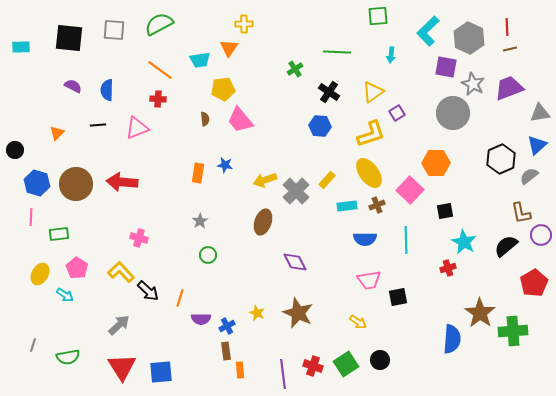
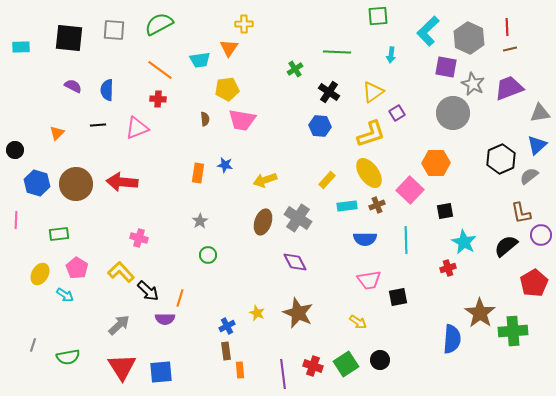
yellow pentagon at (223, 89): moved 4 px right
pink trapezoid at (240, 120): moved 2 px right; rotated 40 degrees counterclockwise
gray cross at (296, 191): moved 2 px right, 27 px down; rotated 12 degrees counterclockwise
pink line at (31, 217): moved 15 px left, 3 px down
purple semicircle at (201, 319): moved 36 px left
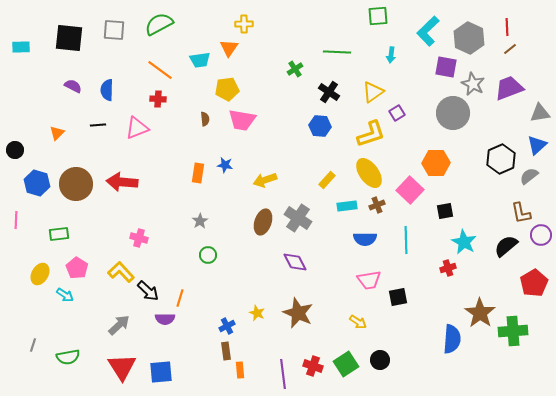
brown line at (510, 49): rotated 24 degrees counterclockwise
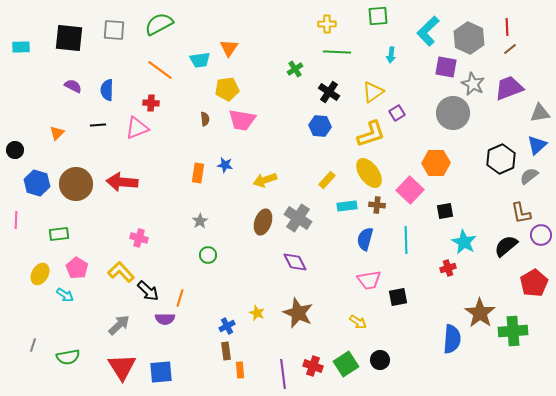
yellow cross at (244, 24): moved 83 px right
red cross at (158, 99): moved 7 px left, 4 px down
brown cross at (377, 205): rotated 28 degrees clockwise
blue semicircle at (365, 239): rotated 105 degrees clockwise
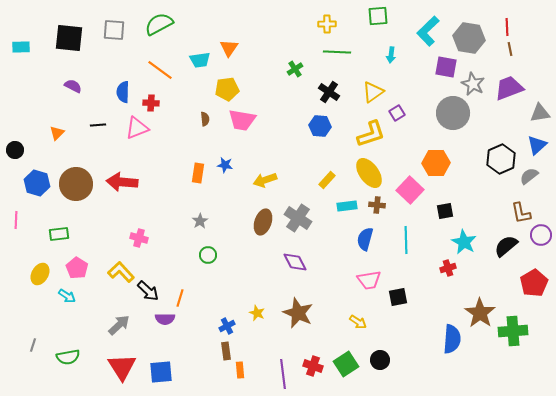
gray hexagon at (469, 38): rotated 16 degrees counterclockwise
brown line at (510, 49): rotated 64 degrees counterclockwise
blue semicircle at (107, 90): moved 16 px right, 2 px down
cyan arrow at (65, 295): moved 2 px right, 1 px down
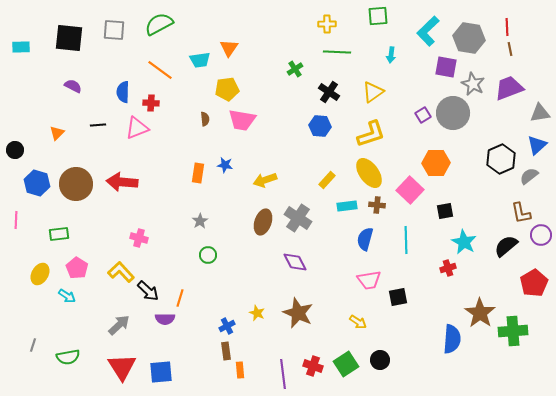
purple square at (397, 113): moved 26 px right, 2 px down
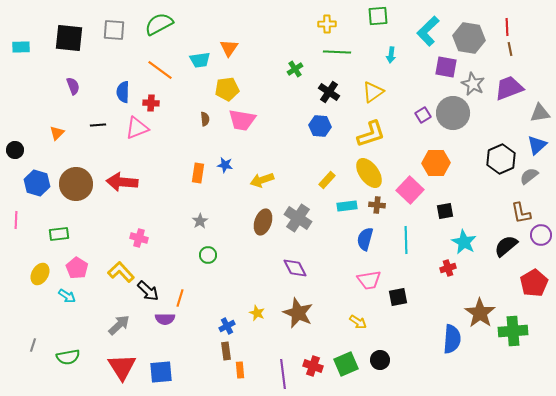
purple semicircle at (73, 86): rotated 42 degrees clockwise
yellow arrow at (265, 180): moved 3 px left
purple diamond at (295, 262): moved 6 px down
green square at (346, 364): rotated 10 degrees clockwise
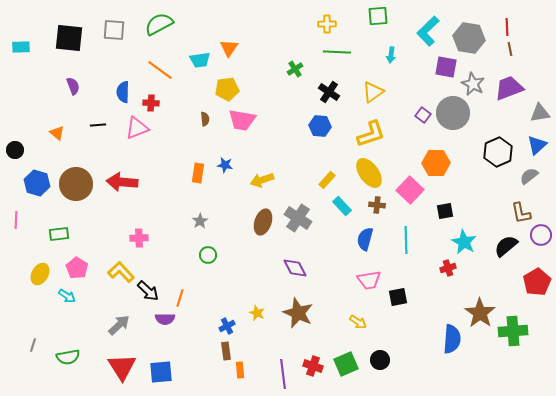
purple square at (423, 115): rotated 21 degrees counterclockwise
orange triangle at (57, 133): rotated 35 degrees counterclockwise
black hexagon at (501, 159): moved 3 px left, 7 px up
cyan rectangle at (347, 206): moved 5 px left; rotated 54 degrees clockwise
pink cross at (139, 238): rotated 18 degrees counterclockwise
red pentagon at (534, 283): moved 3 px right, 1 px up
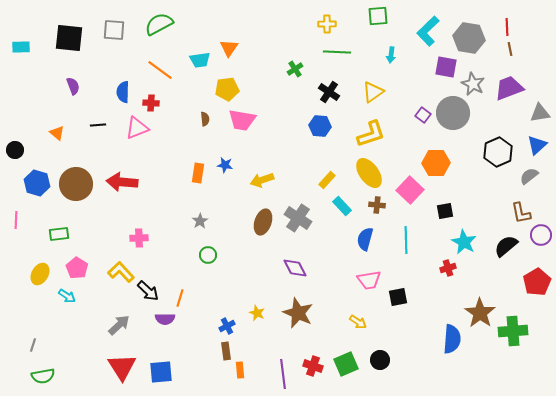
green semicircle at (68, 357): moved 25 px left, 19 px down
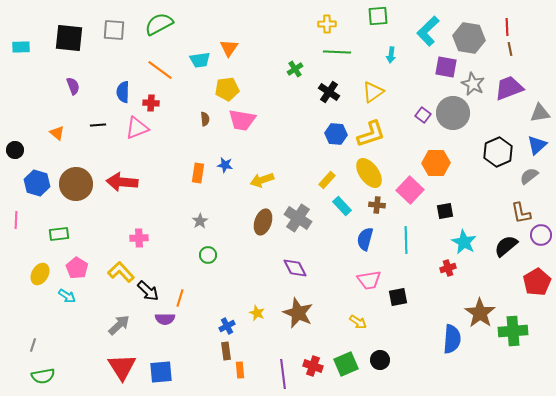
blue hexagon at (320, 126): moved 16 px right, 8 px down
